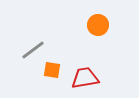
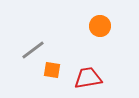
orange circle: moved 2 px right, 1 px down
red trapezoid: moved 3 px right
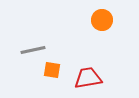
orange circle: moved 2 px right, 6 px up
gray line: rotated 25 degrees clockwise
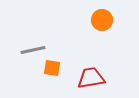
orange square: moved 2 px up
red trapezoid: moved 3 px right
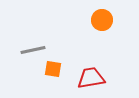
orange square: moved 1 px right, 1 px down
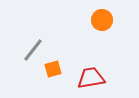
gray line: rotated 40 degrees counterclockwise
orange square: rotated 24 degrees counterclockwise
